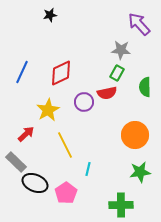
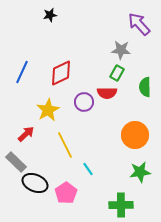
red semicircle: rotated 12 degrees clockwise
cyan line: rotated 48 degrees counterclockwise
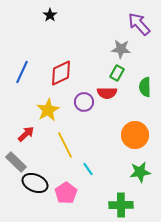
black star: rotated 24 degrees counterclockwise
gray star: moved 1 px up
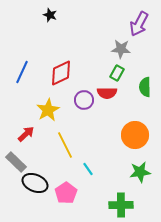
black star: rotated 16 degrees counterclockwise
purple arrow: rotated 110 degrees counterclockwise
purple circle: moved 2 px up
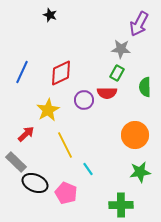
pink pentagon: rotated 15 degrees counterclockwise
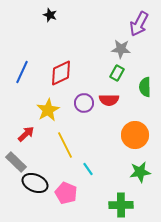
red semicircle: moved 2 px right, 7 px down
purple circle: moved 3 px down
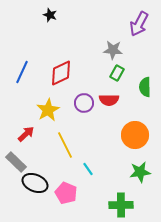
gray star: moved 8 px left, 1 px down
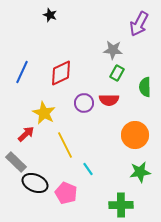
yellow star: moved 4 px left, 3 px down; rotated 15 degrees counterclockwise
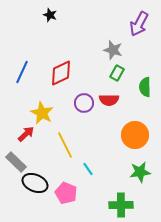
gray star: rotated 12 degrees clockwise
yellow star: moved 2 px left
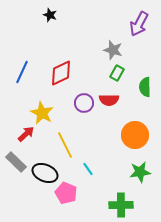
black ellipse: moved 10 px right, 10 px up
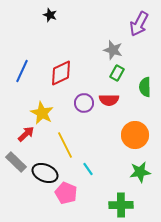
blue line: moved 1 px up
